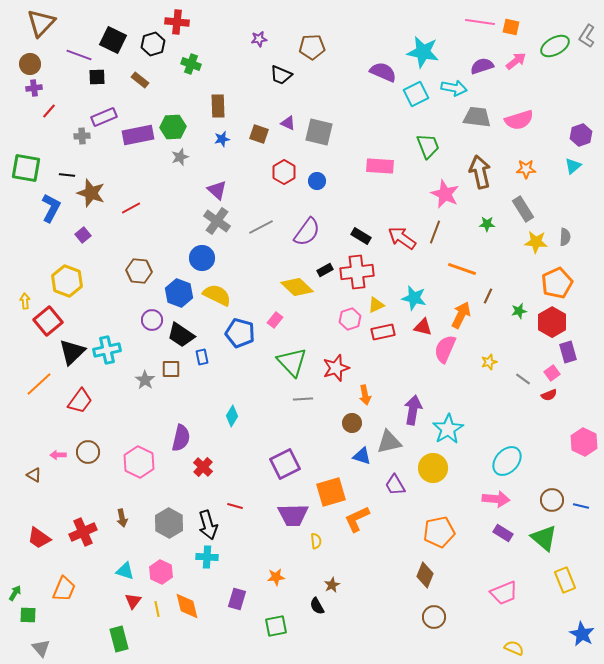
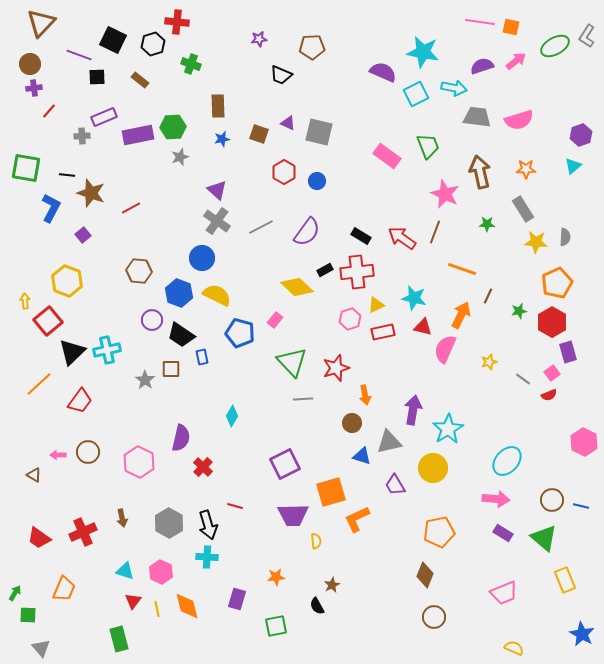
pink rectangle at (380, 166): moved 7 px right, 10 px up; rotated 32 degrees clockwise
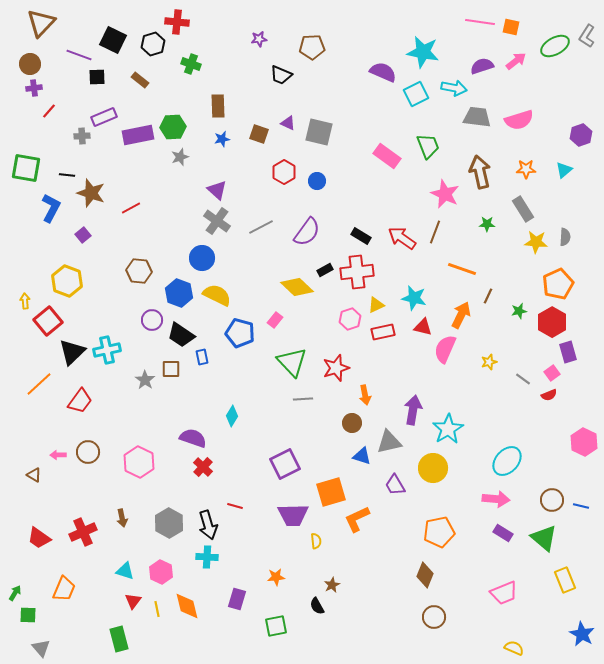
cyan triangle at (573, 166): moved 9 px left, 4 px down
orange pentagon at (557, 283): moved 1 px right, 1 px down
purple semicircle at (181, 438): moved 12 px right; rotated 84 degrees counterclockwise
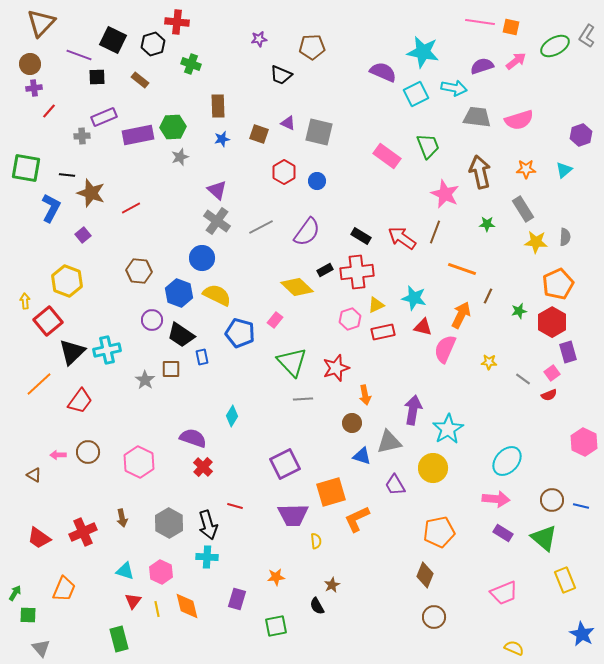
yellow star at (489, 362): rotated 21 degrees clockwise
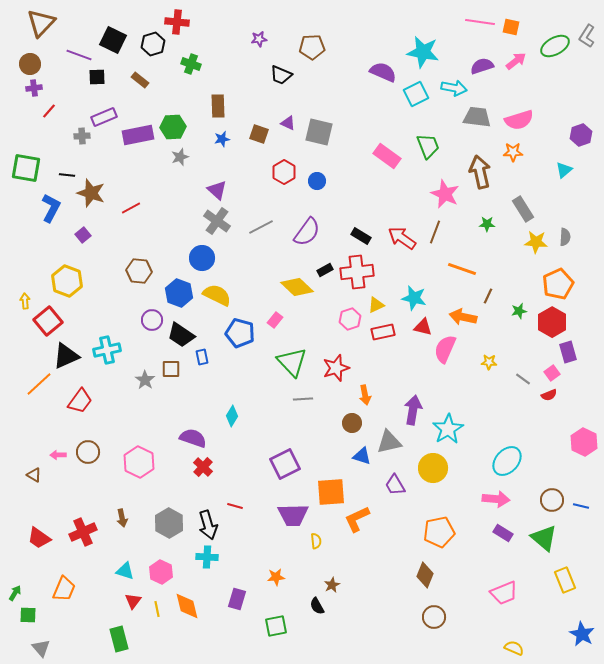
orange star at (526, 169): moved 13 px left, 17 px up
orange arrow at (461, 315): moved 2 px right, 2 px down; rotated 104 degrees counterclockwise
black triangle at (72, 352): moved 6 px left, 4 px down; rotated 20 degrees clockwise
orange square at (331, 492): rotated 12 degrees clockwise
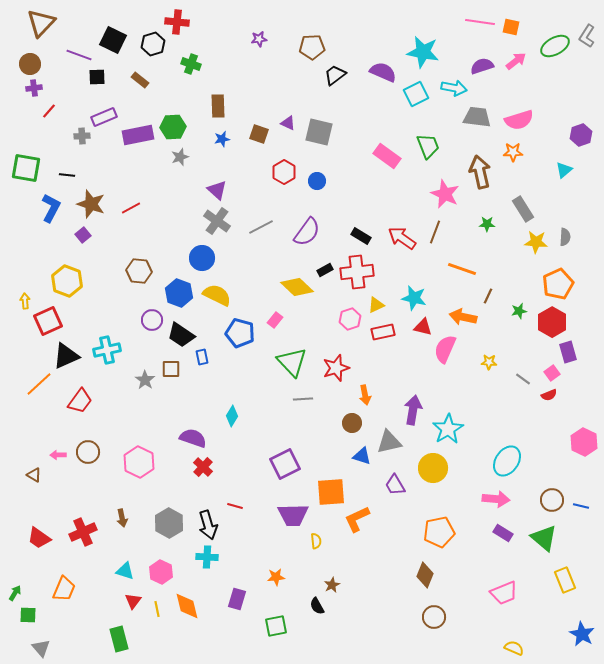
black trapezoid at (281, 75): moved 54 px right; rotated 120 degrees clockwise
brown star at (91, 193): moved 11 px down
red square at (48, 321): rotated 16 degrees clockwise
cyan ellipse at (507, 461): rotated 8 degrees counterclockwise
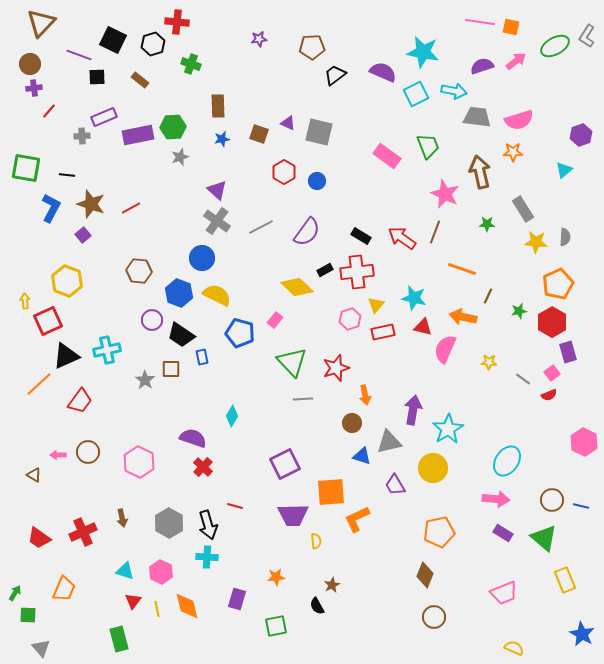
cyan arrow at (454, 88): moved 3 px down
yellow triangle at (376, 305): rotated 24 degrees counterclockwise
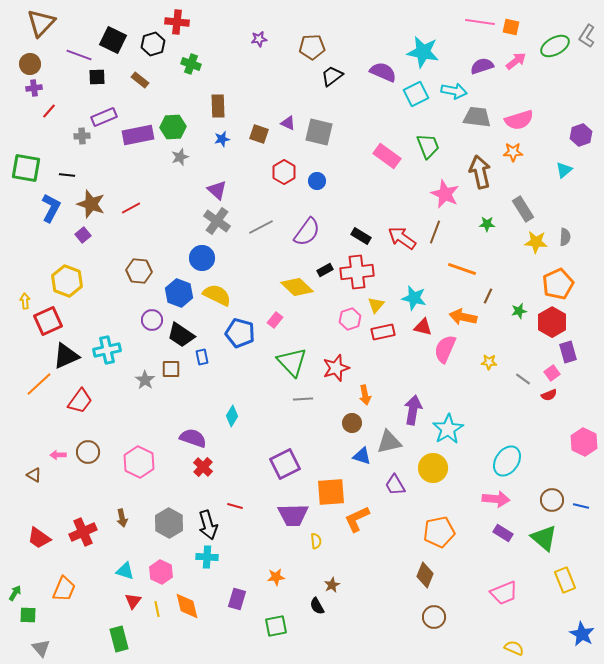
black trapezoid at (335, 75): moved 3 px left, 1 px down
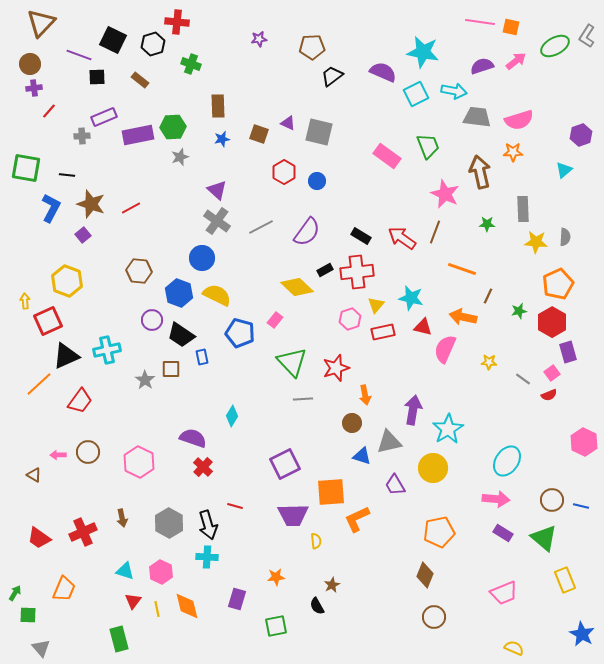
gray rectangle at (523, 209): rotated 30 degrees clockwise
cyan star at (414, 298): moved 3 px left
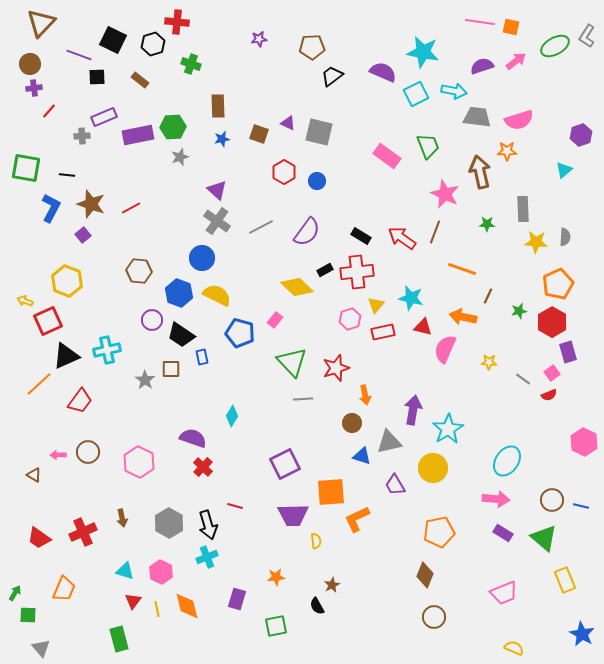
orange star at (513, 152): moved 6 px left, 1 px up
yellow arrow at (25, 301): rotated 63 degrees counterclockwise
cyan cross at (207, 557): rotated 25 degrees counterclockwise
